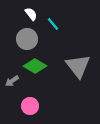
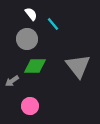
green diamond: rotated 30 degrees counterclockwise
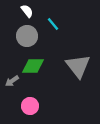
white semicircle: moved 4 px left, 3 px up
gray circle: moved 3 px up
green diamond: moved 2 px left
